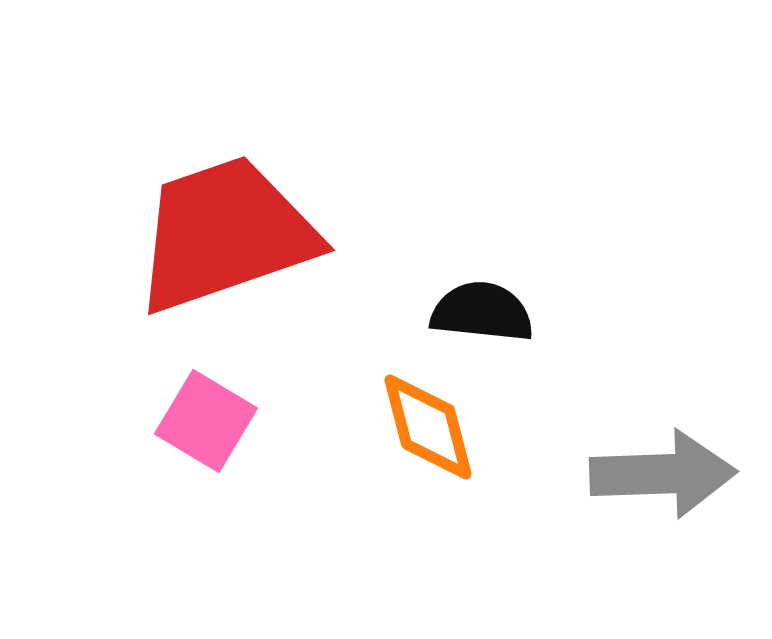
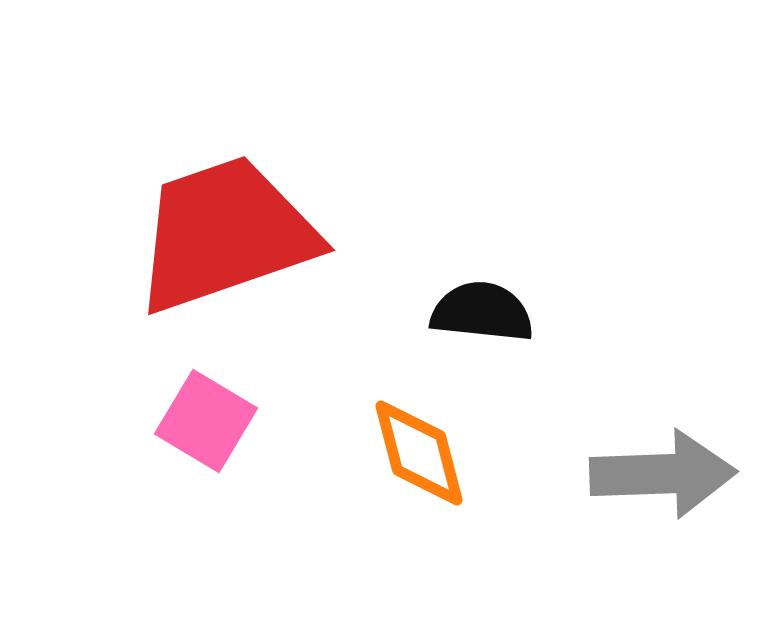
orange diamond: moved 9 px left, 26 px down
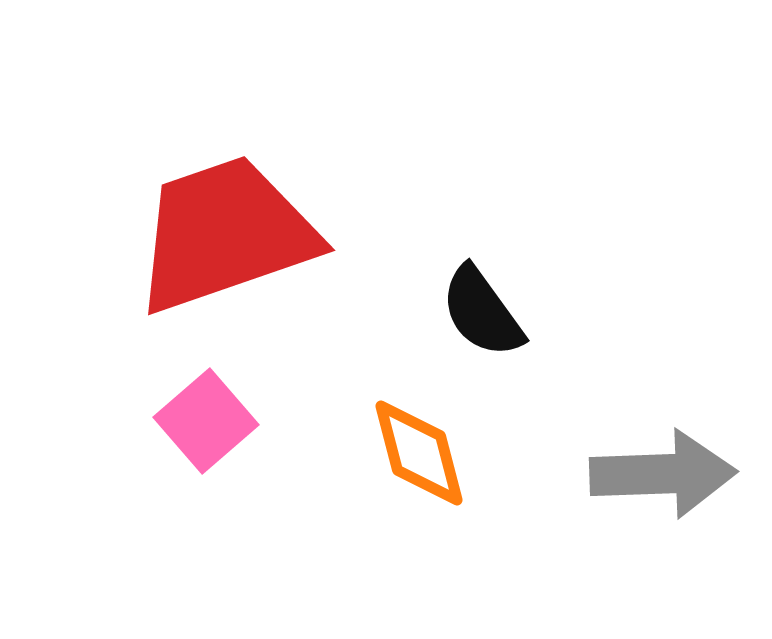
black semicircle: rotated 132 degrees counterclockwise
pink square: rotated 18 degrees clockwise
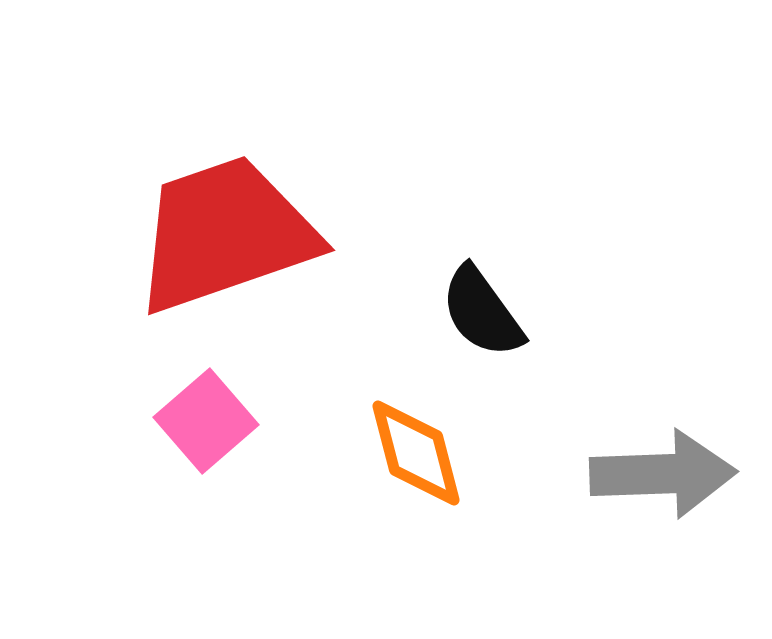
orange diamond: moved 3 px left
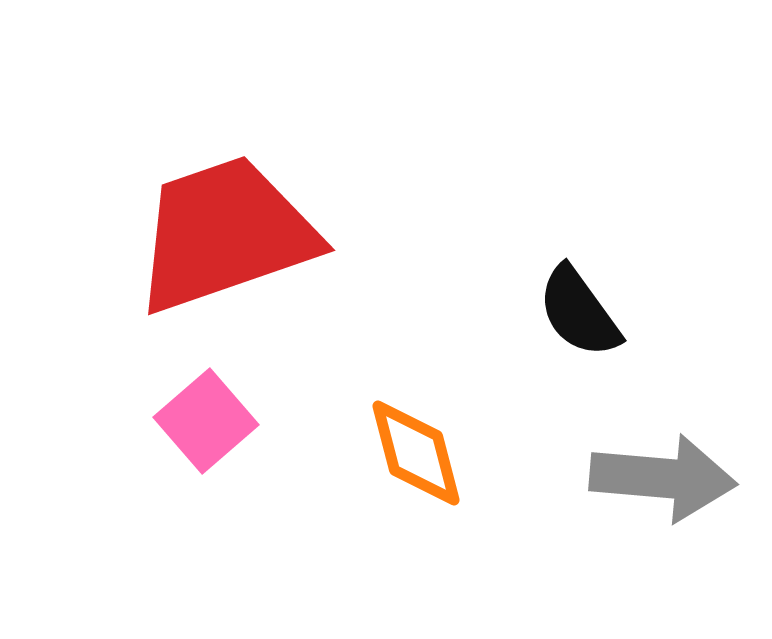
black semicircle: moved 97 px right
gray arrow: moved 4 px down; rotated 7 degrees clockwise
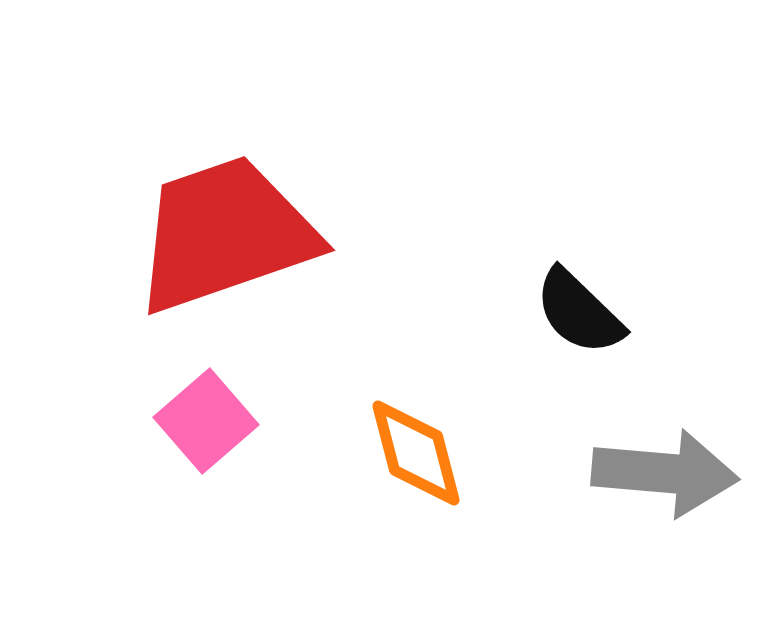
black semicircle: rotated 10 degrees counterclockwise
gray arrow: moved 2 px right, 5 px up
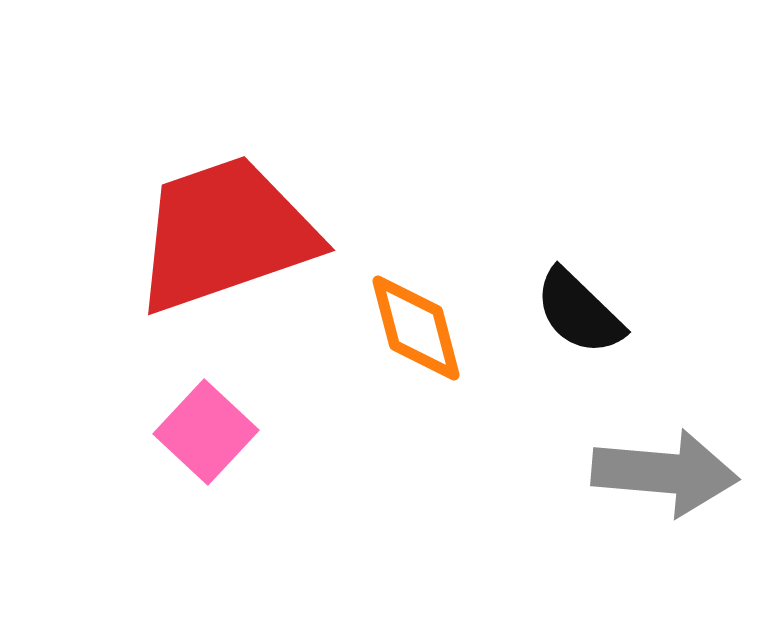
pink square: moved 11 px down; rotated 6 degrees counterclockwise
orange diamond: moved 125 px up
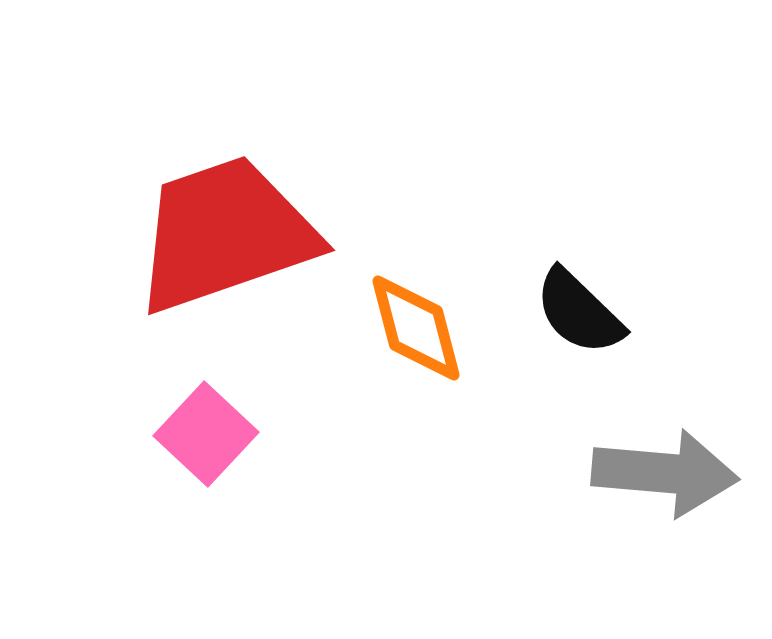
pink square: moved 2 px down
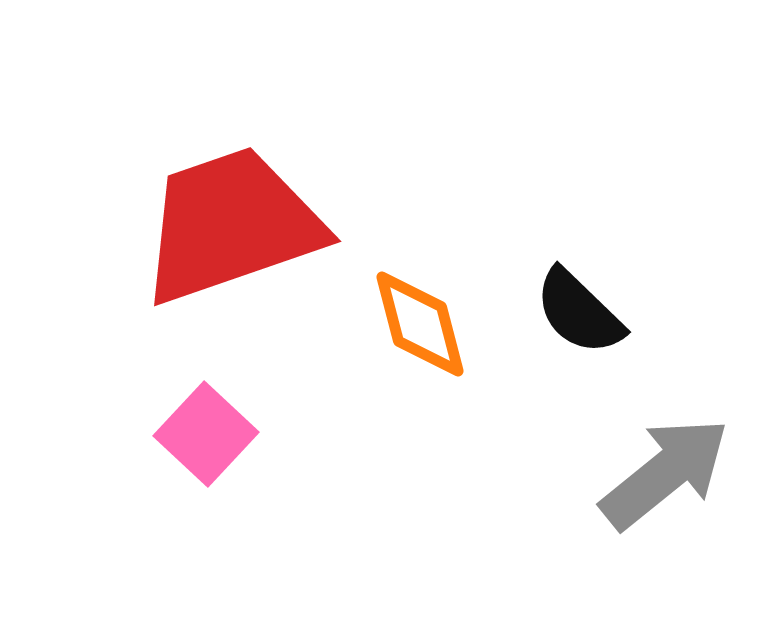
red trapezoid: moved 6 px right, 9 px up
orange diamond: moved 4 px right, 4 px up
gray arrow: rotated 44 degrees counterclockwise
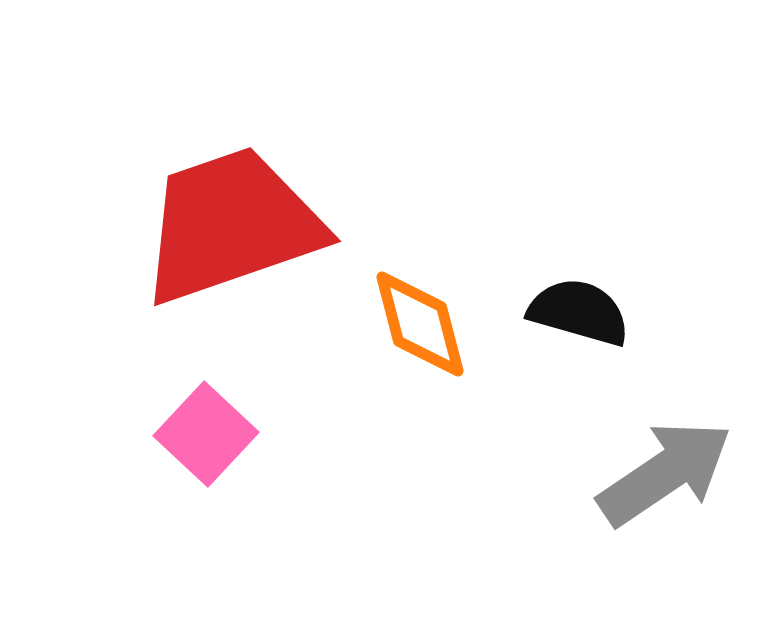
black semicircle: rotated 152 degrees clockwise
gray arrow: rotated 5 degrees clockwise
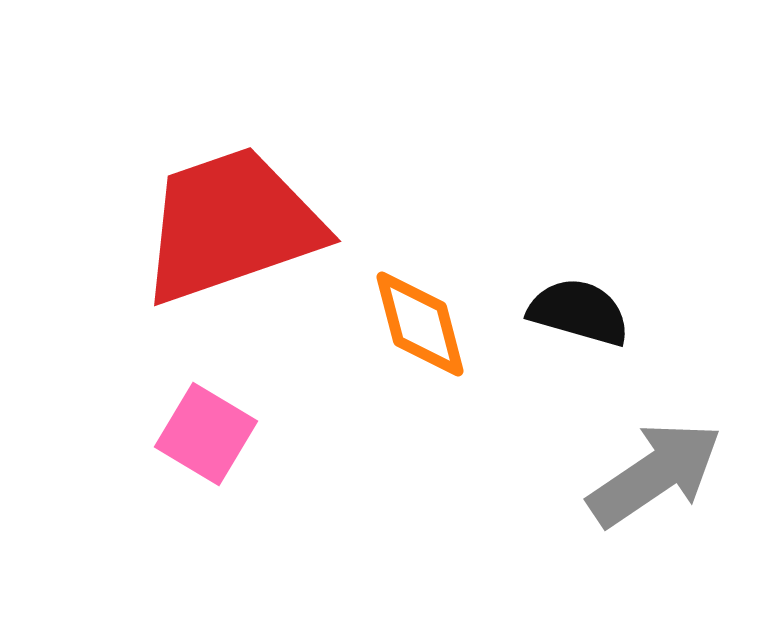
pink square: rotated 12 degrees counterclockwise
gray arrow: moved 10 px left, 1 px down
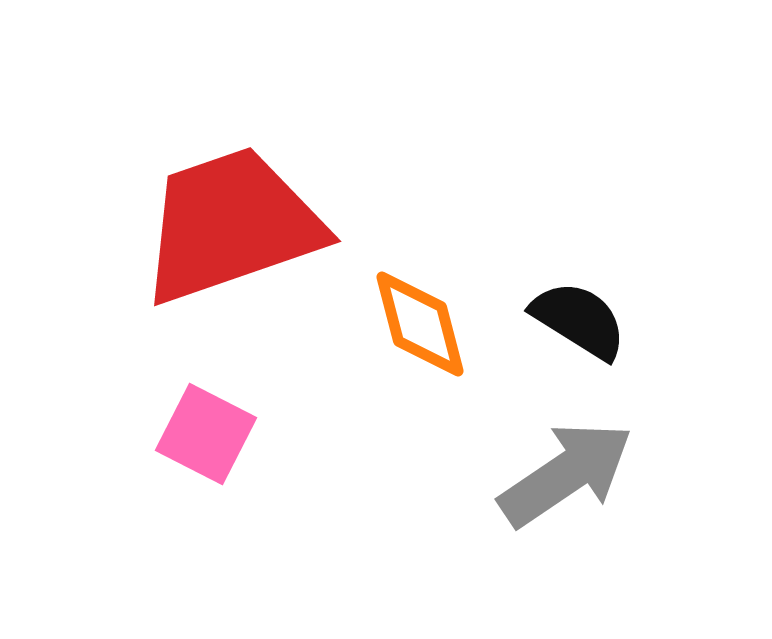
black semicircle: moved 8 px down; rotated 16 degrees clockwise
pink square: rotated 4 degrees counterclockwise
gray arrow: moved 89 px left
